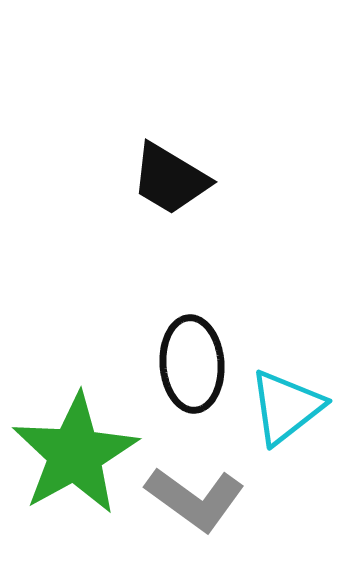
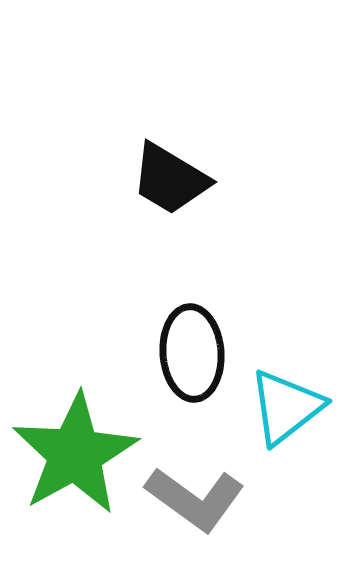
black ellipse: moved 11 px up
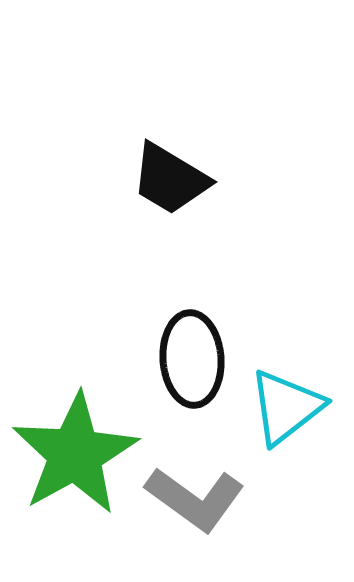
black ellipse: moved 6 px down
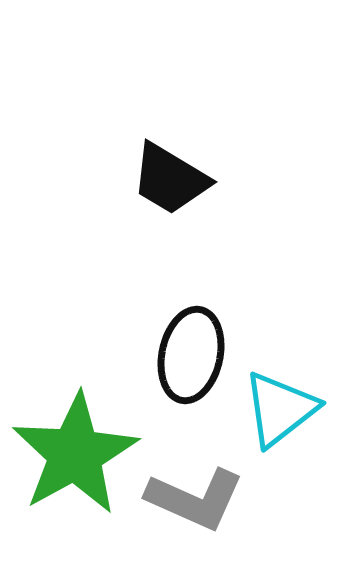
black ellipse: moved 1 px left, 4 px up; rotated 16 degrees clockwise
cyan triangle: moved 6 px left, 2 px down
gray L-shape: rotated 12 degrees counterclockwise
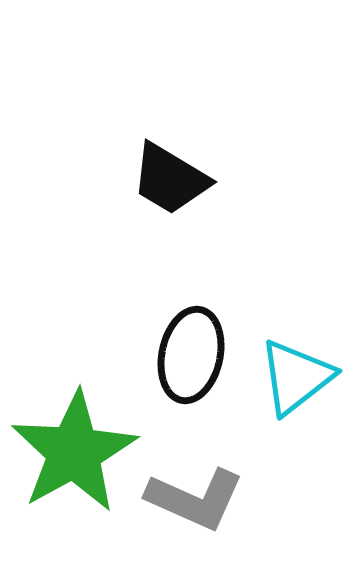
cyan triangle: moved 16 px right, 32 px up
green star: moved 1 px left, 2 px up
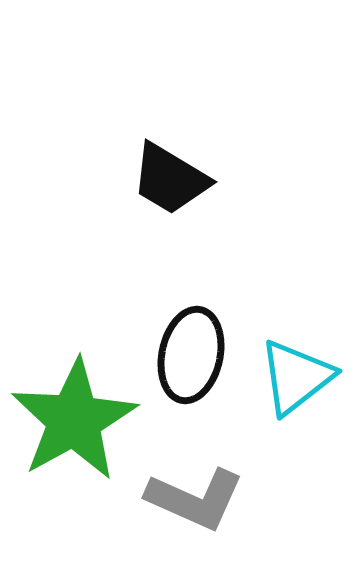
green star: moved 32 px up
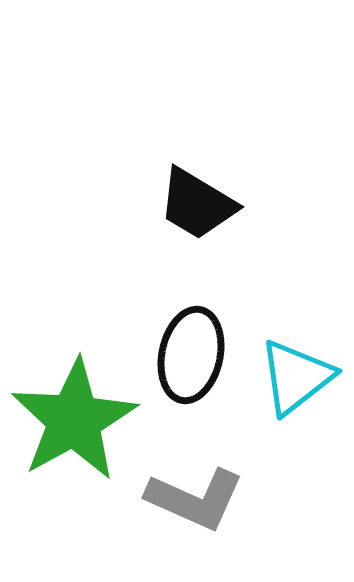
black trapezoid: moved 27 px right, 25 px down
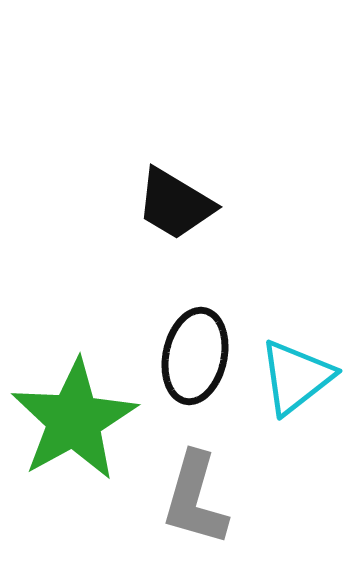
black trapezoid: moved 22 px left
black ellipse: moved 4 px right, 1 px down
gray L-shape: rotated 82 degrees clockwise
